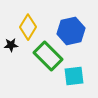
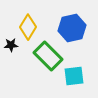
blue hexagon: moved 1 px right, 3 px up
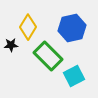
cyan square: rotated 20 degrees counterclockwise
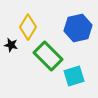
blue hexagon: moved 6 px right
black star: rotated 16 degrees clockwise
cyan square: rotated 10 degrees clockwise
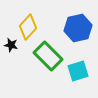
yellow diamond: rotated 10 degrees clockwise
cyan square: moved 4 px right, 5 px up
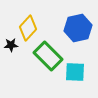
yellow diamond: moved 1 px down
black star: rotated 16 degrees counterclockwise
cyan square: moved 3 px left, 1 px down; rotated 20 degrees clockwise
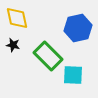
yellow diamond: moved 11 px left, 10 px up; rotated 55 degrees counterclockwise
black star: moved 2 px right; rotated 16 degrees clockwise
cyan square: moved 2 px left, 3 px down
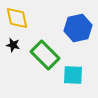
green rectangle: moved 3 px left, 1 px up
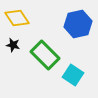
yellow diamond: rotated 20 degrees counterclockwise
blue hexagon: moved 4 px up
cyan square: rotated 30 degrees clockwise
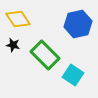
yellow diamond: moved 1 px right, 1 px down
